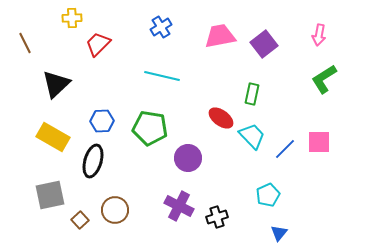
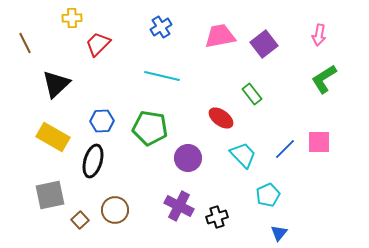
green rectangle: rotated 50 degrees counterclockwise
cyan trapezoid: moved 9 px left, 19 px down
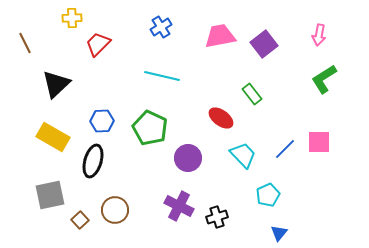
green pentagon: rotated 16 degrees clockwise
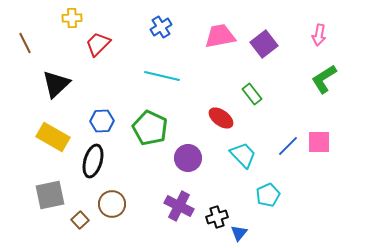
blue line: moved 3 px right, 3 px up
brown circle: moved 3 px left, 6 px up
blue triangle: moved 40 px left
